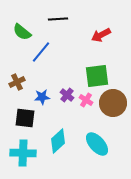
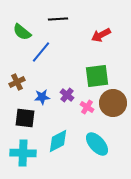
pink cross: moved 1 px right, 7 px down
cyan diamond: rotated 15 degrees clockwise
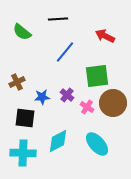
red arrow: moved 4 px right, 1 px down; rotated 54 degrees clockwise
blue line: moved 24 px right
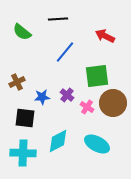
cyan ellipse: rotated 20 degrees counterclockwise
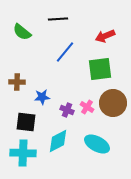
red arrow: rotated 48 degrees counterclockwise
green square: moved 3 px right, 7 px up
brown cross: rotated 28 degrees clockwise
purple cross: moved 15 px down; rotated 16 degrees counterclockwise
black square: moved 1 px right, 4 px down
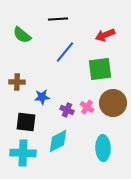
green semicircle: moved 3 px down
red arrow: moved 1 px up
cyan ellipse: moved 6 px right, 4 px down; rotated 60 degrees clockwise
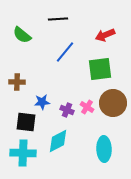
blue star: moved 5 px down
cyan ellipse: moved 1 px right, 1 px down
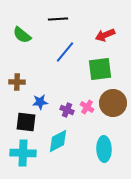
blue star: moved 2 px left
